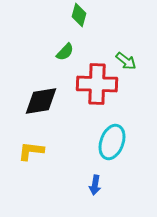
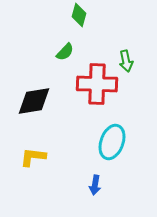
green arrow: rotated 40 degrees clockwise
black diamond: moved 7 px left
yellow L-shape: moved 2 px right, 6 px down
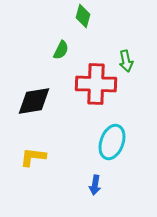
green diamond: moved 4 px right, 1 px down
green semicircle: moved 4 px left, 2 px up; rotated 18 degrees counterclockwise
red cross: moved 1 px left
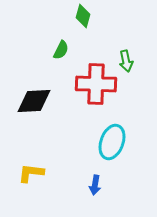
black diamond: rotated 6 degrees clockwise
yellow L-shape: moved 2 px left, 16 px down
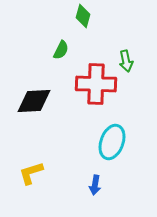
yellow L-shape: rotated 24 degrees counterclockwise
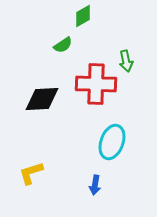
green diamond: rotated 45 degrees clockwise
green semicircle: moved 2 px right, 5 px up; rotated 30 degrees clockwise
black diamond: moved 8 px right, 2 px up
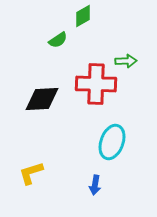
green semicircle: moved 5 px left, 5 px up
green arrow: rotated 80 degrees counterclockwise
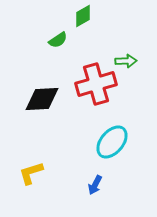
red cross: rotated 18 degrees counterclockwise
cyan ellipse: rotated 20 degrees clockwise
blue arrow: rotated 18 degrees clockwise
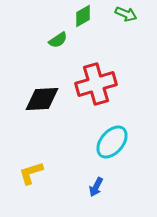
green arrow: moved 47 px up; rotated 25 degrees clockwise
blue arrow: moved 1 px right, 2 px down
